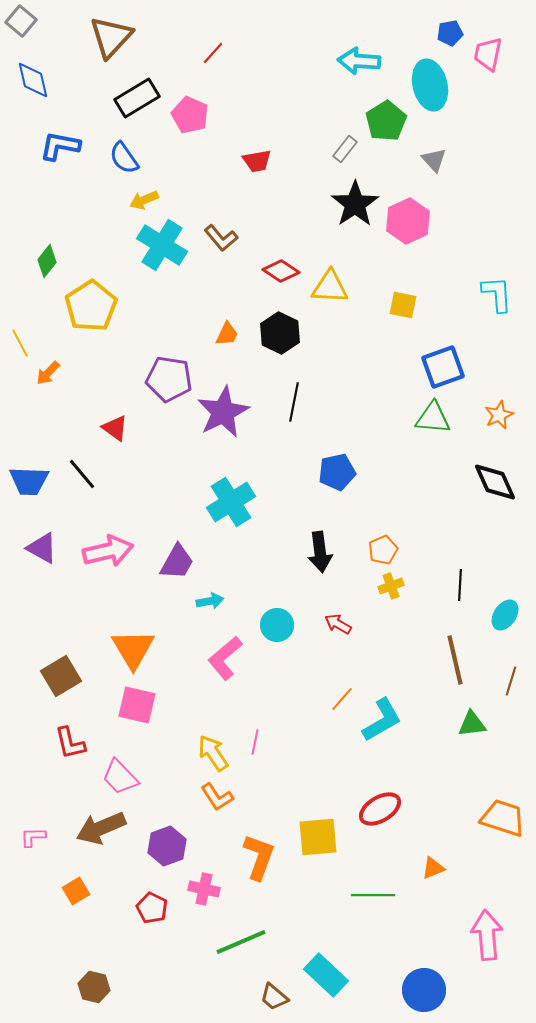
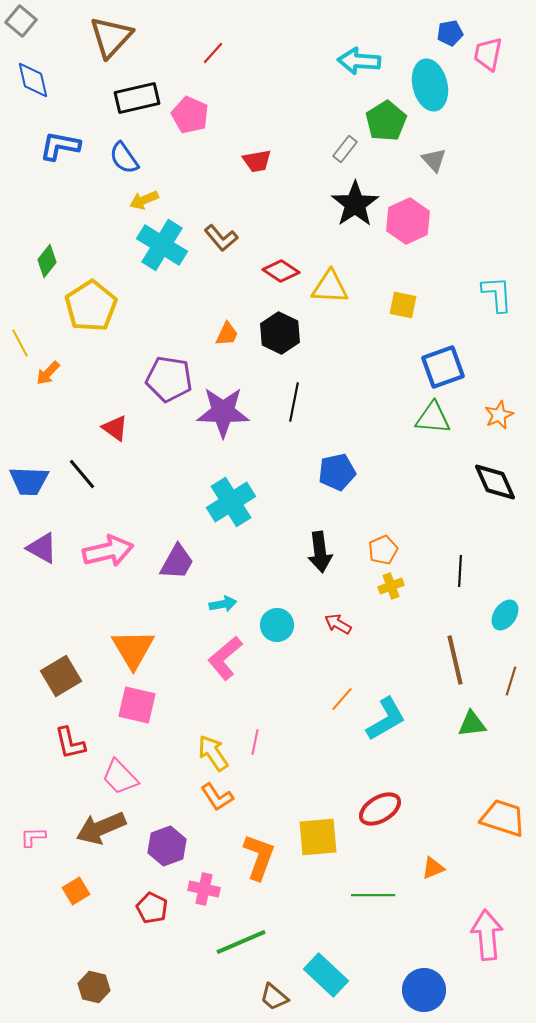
black rectangle at (137, 98): rotated 18 degrees clockwise
purple star at (223, 412): rotated 28 degrees clockwise
black line at (460, 585): moved 14 px up
cyan arrow at (210, 601): moved 13 px right, 3 px down
cyan L-shape at (382, 720): moved 4 px right, 1 px up
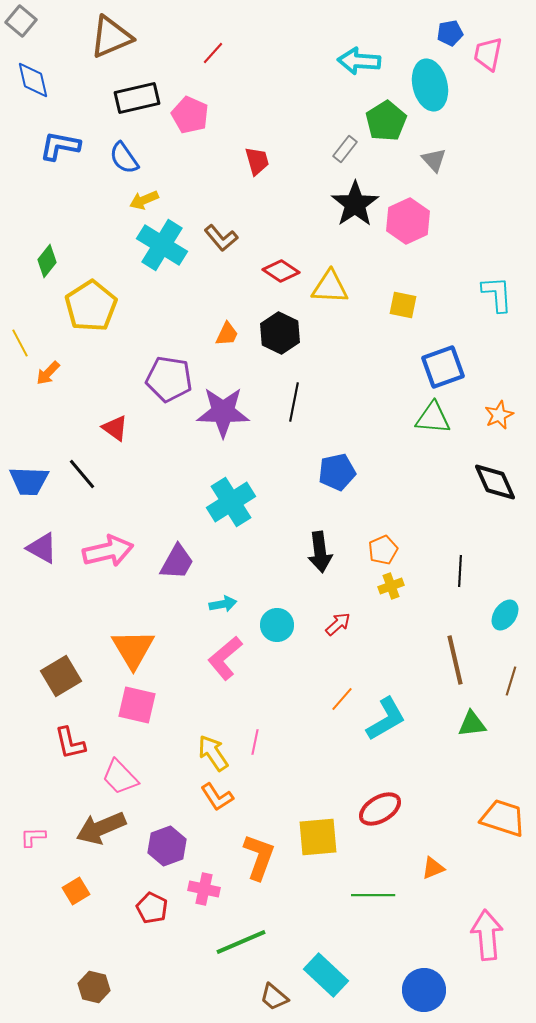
brown triangle at (111, 37): rotated 24 degrees clockwise
red trapezoid at (257, 161): rotated 96 degrees counterclockwise
red arrow at (338, 624): rotated 108 degrees clockwise
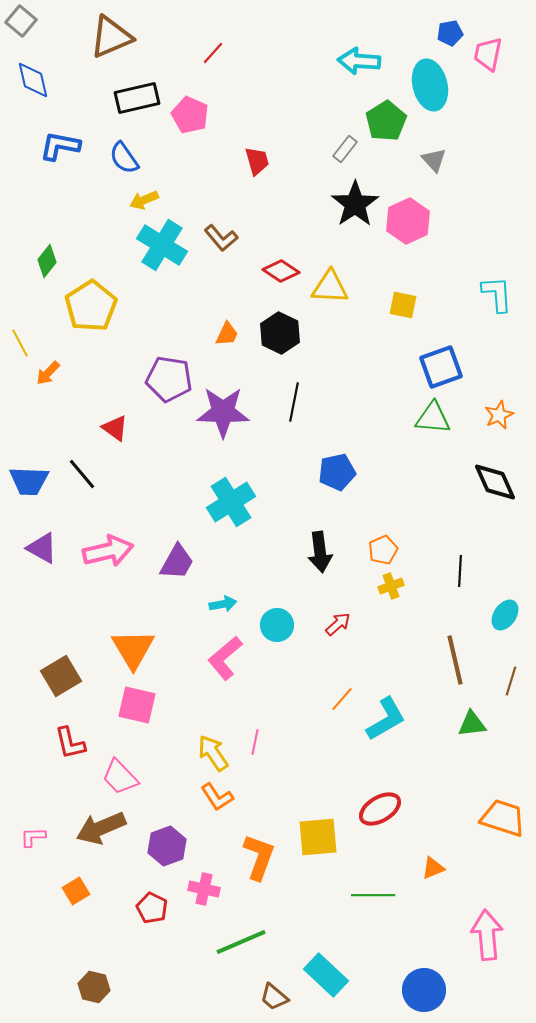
blue square at (443, 367): moved 2 px left
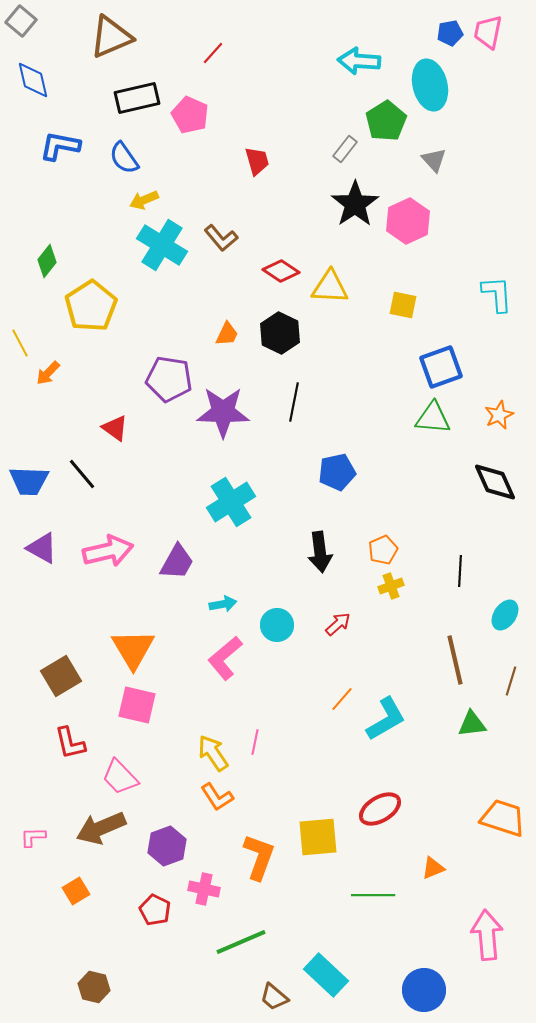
pink trapezoid at (488, 54): moved 22 px up
red pentagon at (152, 908): moved 3 px right, 2 px down
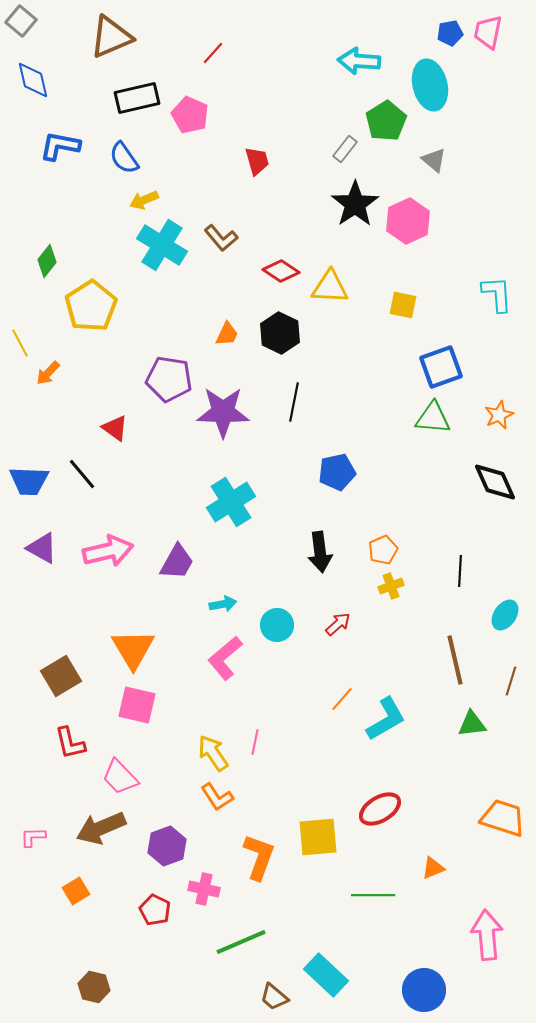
gray triangle at (434, 160): rotated 8 degrees counterclockwise
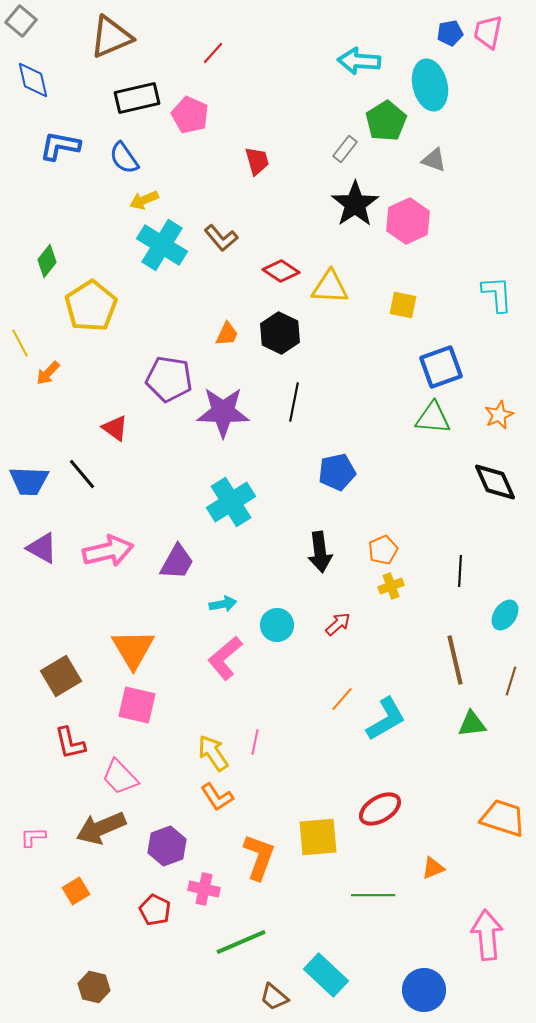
gray triangle at (434, 160): rotated 20 degrees counterclockwise
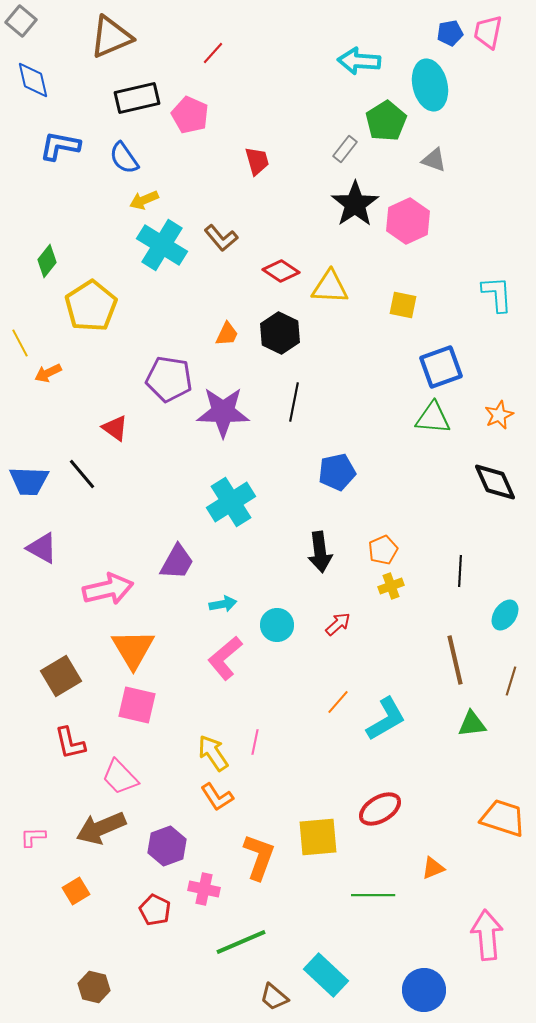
orange arrow at (48, 373): rotated 20 degrees clockwise
pink arrow at (108, 551): moved 38 px down
orange line at (342, 699): moved 4 px left, 3 px down
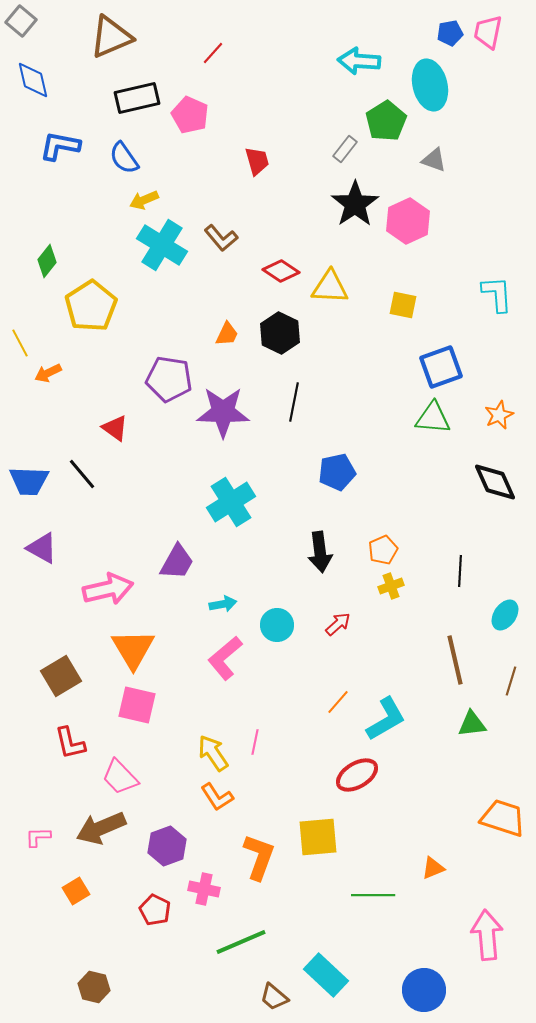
red ellipse at (380, 809): moved 23 px left, 34 px up
pink L-shape at (33, 837): moved 5 px right
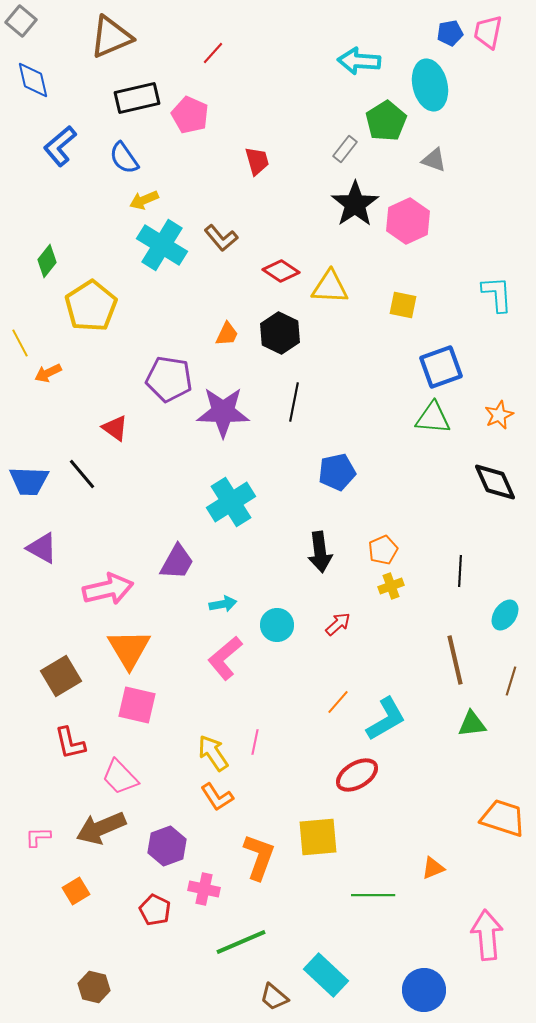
blue L-shape at (60, 146): rotated 51 degrees counterclockwise
orange triangle at (133, 649): moved 4 px left
